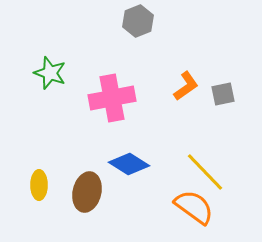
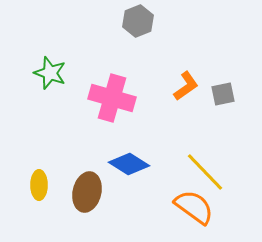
pink cross: rotated 27 degrees clockwise
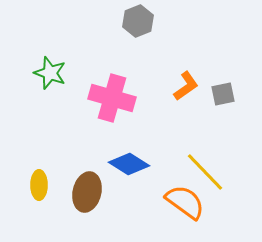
orange semicircle: moved 9 px left, 5 px up
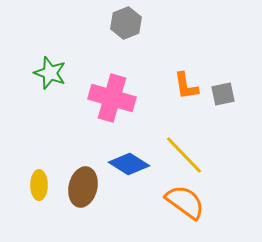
gray hexagon: moved 12 px left, 2 px down
orange L-shape: rotated 116 degrees clockwise
yellow line: moved 21 px left, 17 px up
brown ellipse: moved 4 px left, 5 px up
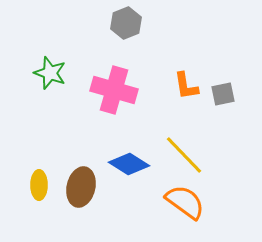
pink cross: moved 2 px right, 8 px up
brown ellipse: moved 2 px left
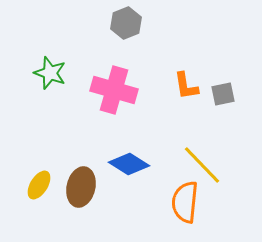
yellow line: moved 18 px right, 10 px down
yellow ellipse: rotated 32 degrees clockwise
orange semicircle: rotated 120 degrees counterclockwise
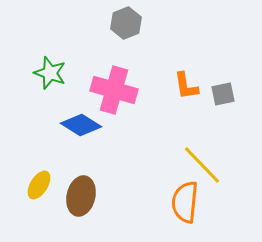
blue diamond: moved 48 px left, 39 px up
brown ellipse: moved 9 px down
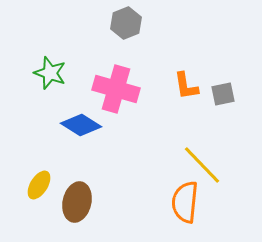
pink cross: moved 2 px right, 1 px up
brown ellipse: moved 4 px left, 6 px down
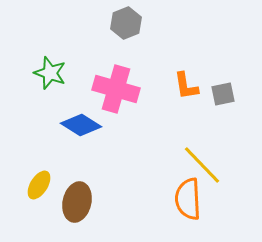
orange semicircle: moved 3 px right, 3 px up; rotated 9 degrees counterclockwise
